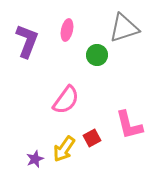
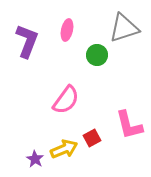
yellow arrow: rotated 148 degrees counterclockwise
purple star: rotated 18 degrees counterclockwise
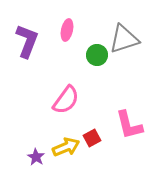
gray triangle: moved 11 px down
yellow arrow: moved 2 px right, 2 px up
purple star: moved 1 px right, 2 px up
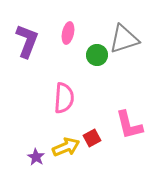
pink ellipse: moved 1 px right, 3 px down
pink semicircle: moved 2 px left, 2 px up; rotated 32 degrees counterclockwise
